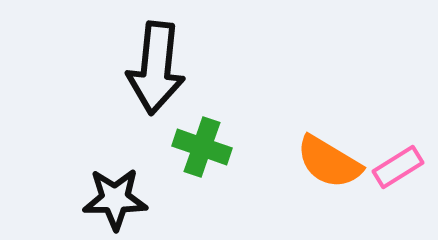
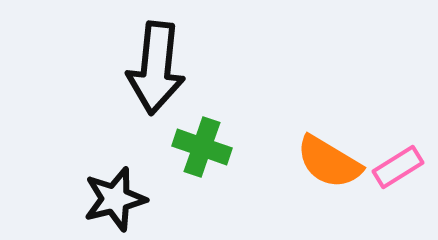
black star: rotated 14 degrees counterclockwise
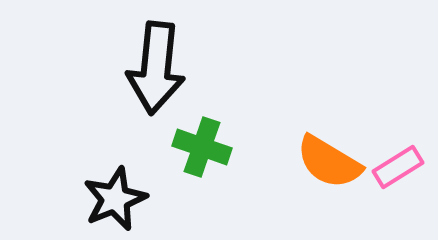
black star: rotated 8 degrees counterclockwise
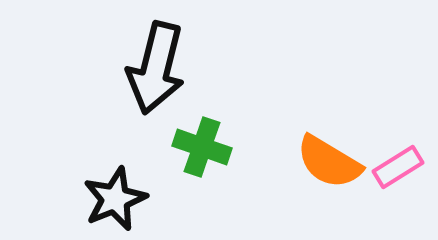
black arrow: rotated 8 degrees clockwise
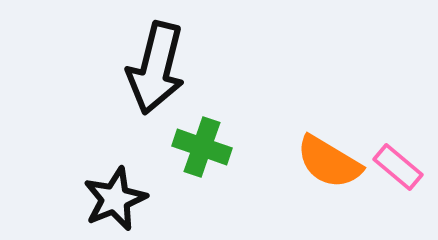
pink rectangle: rotated 72 degrees clockwise
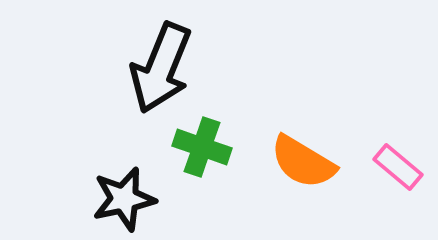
black arrow: moved 5 px right; rotated 8 degrees clockwise
orange semicircle: moved 26 px left
black star: moved 9 px right; rotated 10 degrees clockwise
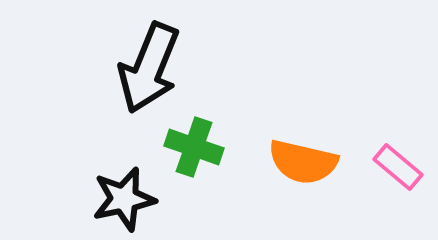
black arrow: moved 12 px left
green cross: moved 8 px left
orange semicircle: rotated 18 degrees counterclockwise
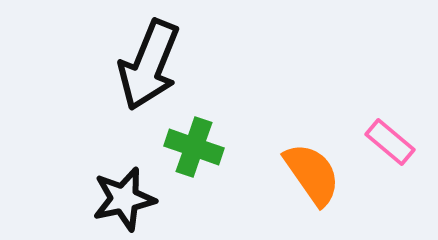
black arrow: moved 3 px up
orange semicircle: moved 9 px right, 12 px down; rotated 138 degrees counterclockwise
pink rectangle: moved 8 px left, 25 px up
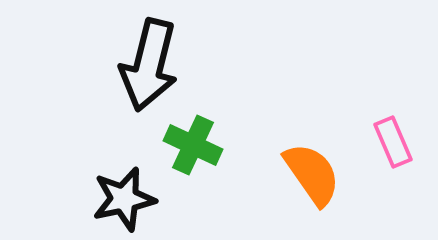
black arrow: rotated 8 degrees counterclockwise
pink rectangle: moved 3 px right; rotated 27 degrees clockwise
green cross: moved 1 px left, 2 px up; rotated 6 degrees clockwise
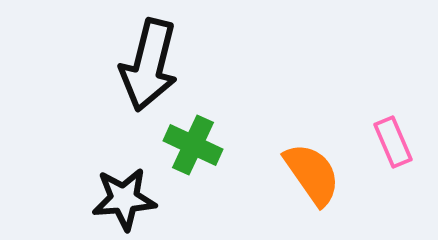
black star: rotated 8 degrees clockwise
